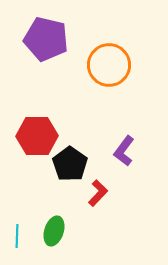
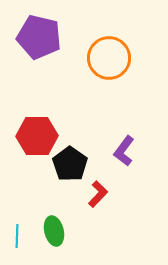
purple pentagon: moved 7 px left, 2 px up
orange circle: moved 7 px up
red L-shape: moved 1 px down
green ellipse: rotated 32 degrees counterclockwise
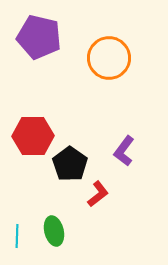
red hexagon: moved 4 px left
red L-shape: rotated 8 degrees clockwise
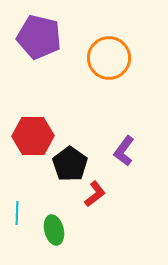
red L-shape: moved 3 px left
green ellipse: moved 1 px up
cyan line: moved 23 px up
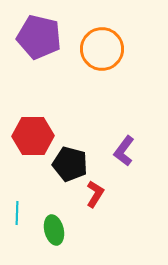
orange circle: moved 7 px left, 9 px up
black pentagon: rotated 20 degrees counterclockwise
red L-shape: rotated 20 degrees counterclockwise
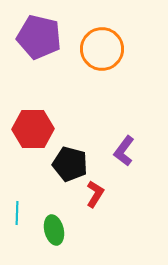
red hexagon: moved 7 px up
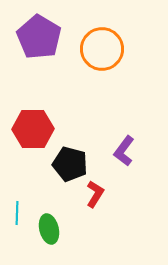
purple pentagon: rotated 18 degrees clockwise
green ellipse: moved 5 px left, 1 px up
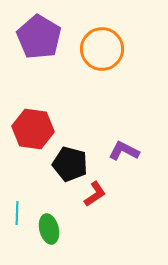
red hexagon: rotated 9 degrees clockwise
purple L-shape: rotated 80 degrees clockwise
red L-shape: rotated 24 degrees clockwise
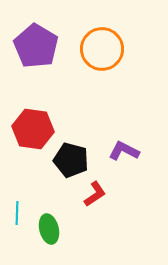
purple pentagon: moved 3 px left, 9 px down
black pentagon: moved 1 px right, 4 px up
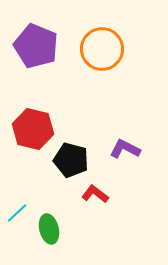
purple pentagon: rotated 9 degrees counterclockwise
red hexagon: rotated 6 degrees clockwise
purple L-shape: moved 1 px right, 2 px up
red L-shape: rotated 108 degrees counterclockwise
cyan line: rotated 45 degrees clockwise
